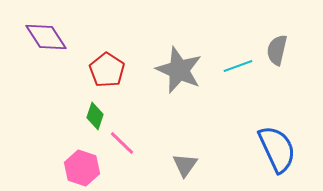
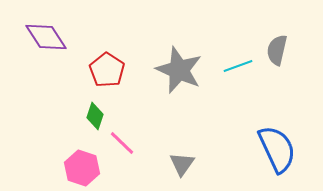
gray triangle: moved 3 px left, 1 px up
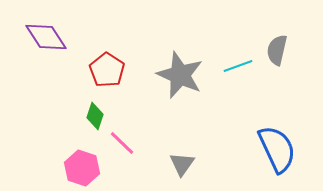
gray star: moved 1 px right, 5 px down
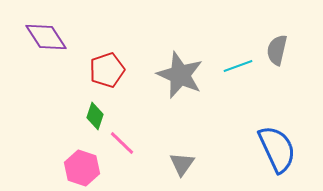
red pentagon: rotated 20 degrees clockwise
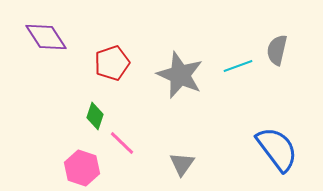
red pentagon: moved 5 px right, 7 px up
blue semicircle: rotated 12 degrees counterclockwise
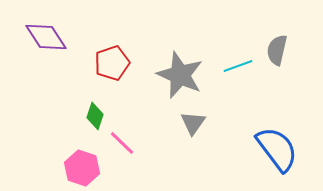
gray triangle: moved 11 px right, 41 px up
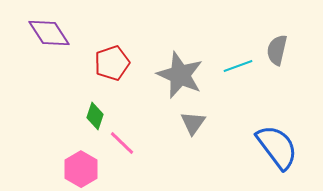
purple diamond: moved 3 px right, 4 px up
blue semicircle: moved 2 px up
pink hexagon: moved 1 px left, 1 px down; rotated 12 degrees clockwise
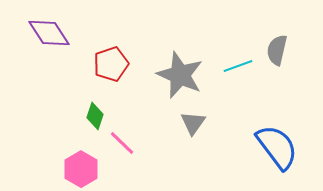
red pentagon: moved 1 px left, 1 px down
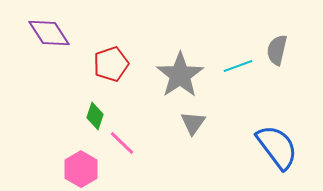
gray star: rotated 15 degrees clockwise
